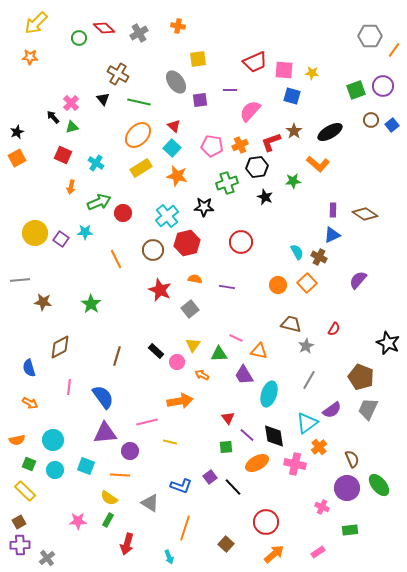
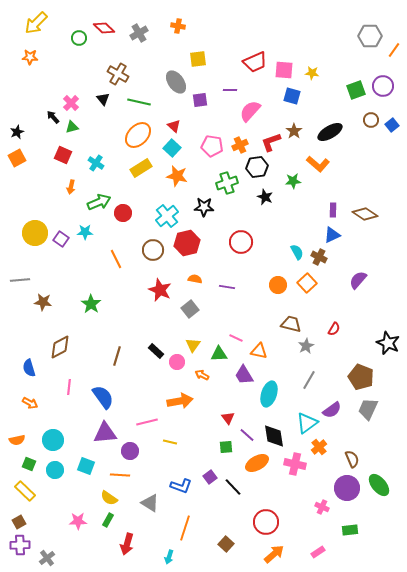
cyan arrow at (169, 557): rotated 40 degrees clockwise
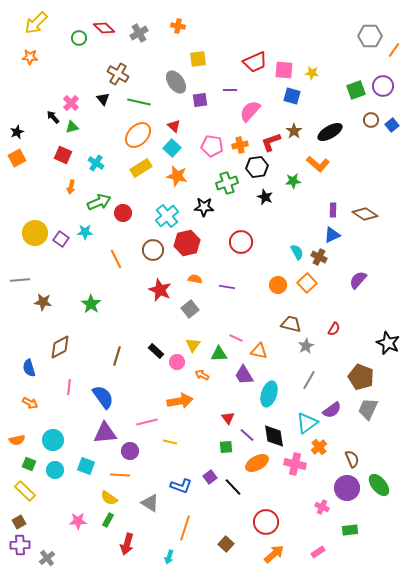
orange cross at (240, 145): rotated 14 degrees clockwise
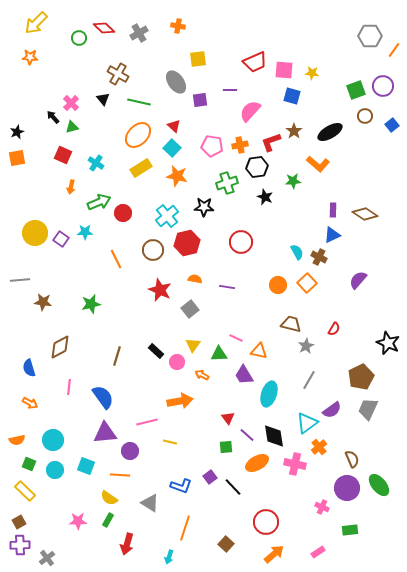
brown circle at (371, 120): moved 6 px left, 4 px up
orange square at (17, 158): rotated 18 degrees clockwise
green star at (91, 304): rotated 24 degrees clockwise
brown pentagon at (361, 377): rotated 25 degrees clockwise
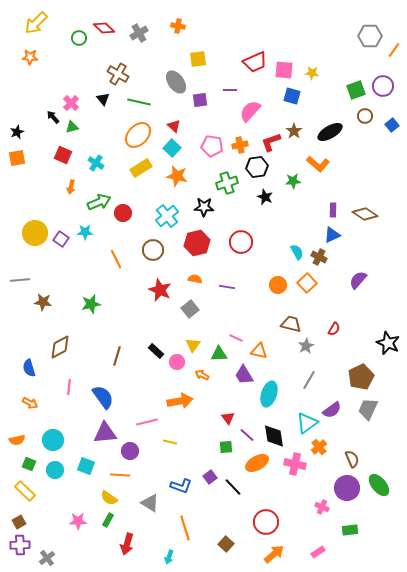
red hexagon at (187, 243): moved 10 px right
orange line at (185, 528): rotated 35 degrees counterclockwise
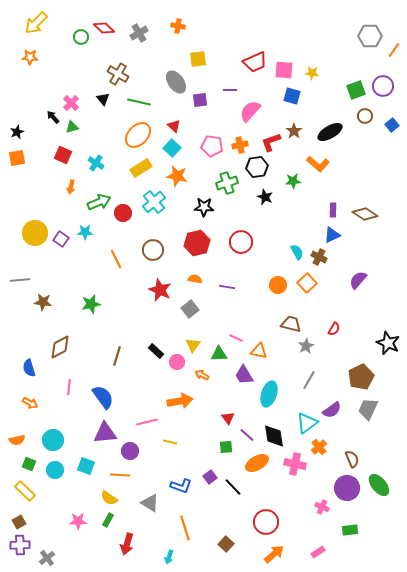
green circle at (79, 38): moved 2 px right, 1 px up
cyan cross at (167, 216): moved 13 px left, 14 px up
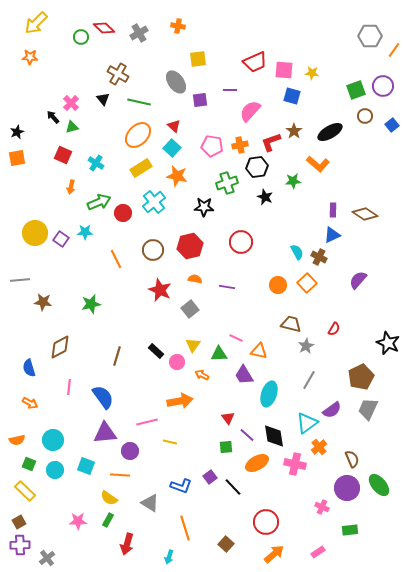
red hexagon at (197, 243): moved 7 px left, 3 px down
